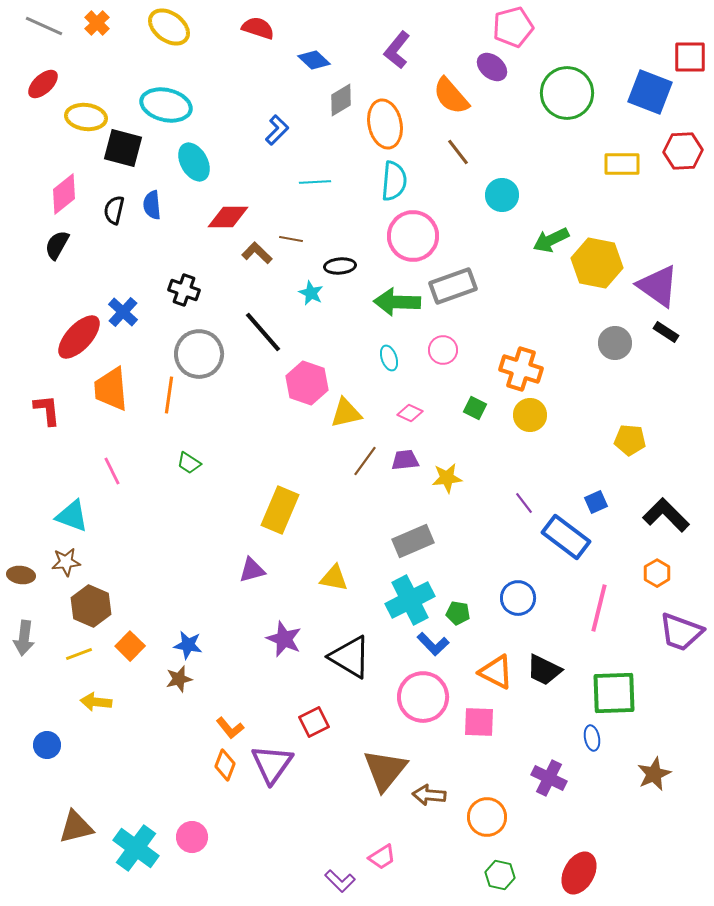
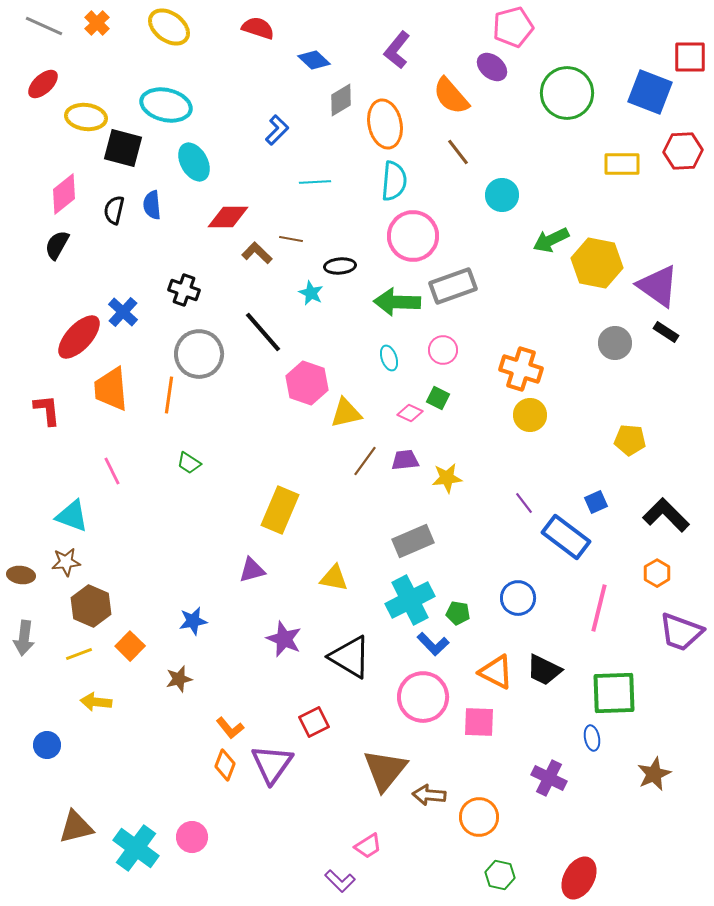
green square at (475, 408): moved 37 px left, 10 px up
blue star at (188, 645): moved 5 px right, 24 px up; rotated 20 degrees counterclockwise
orange circle at (487, 817): moved 8 px left
pink trapezoid at (382, 857): moved 14 px left, 11 px up
red ellipse at (579, 873): moved 5 px down
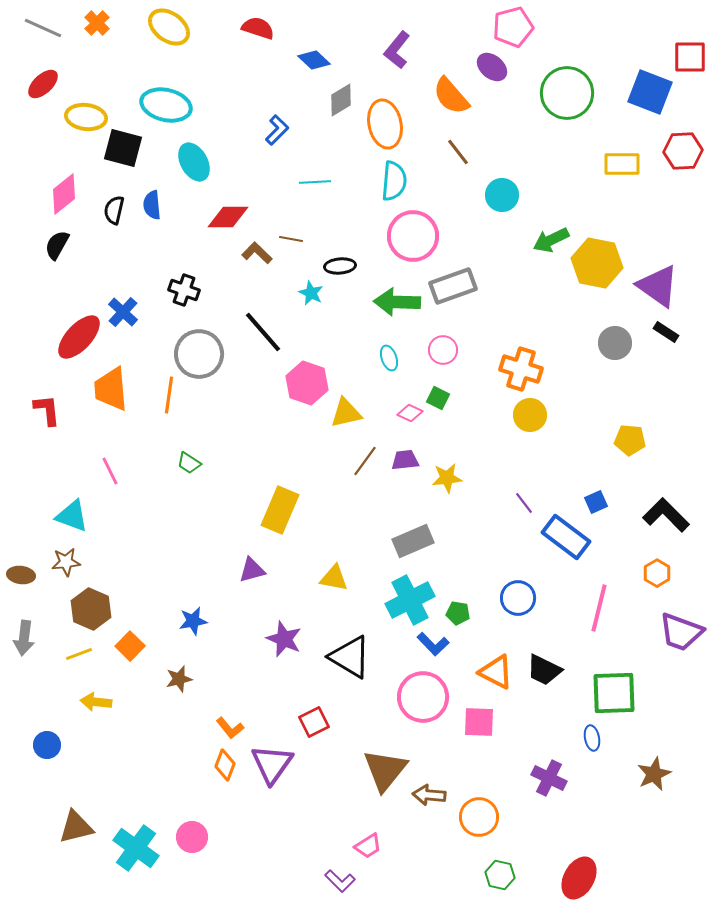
gray line at (44, 26): moved 1 px left, 2 px down
pink line at (112, 471): moved 2 px left
brown hexagon at (91, 606): moved 3 px down
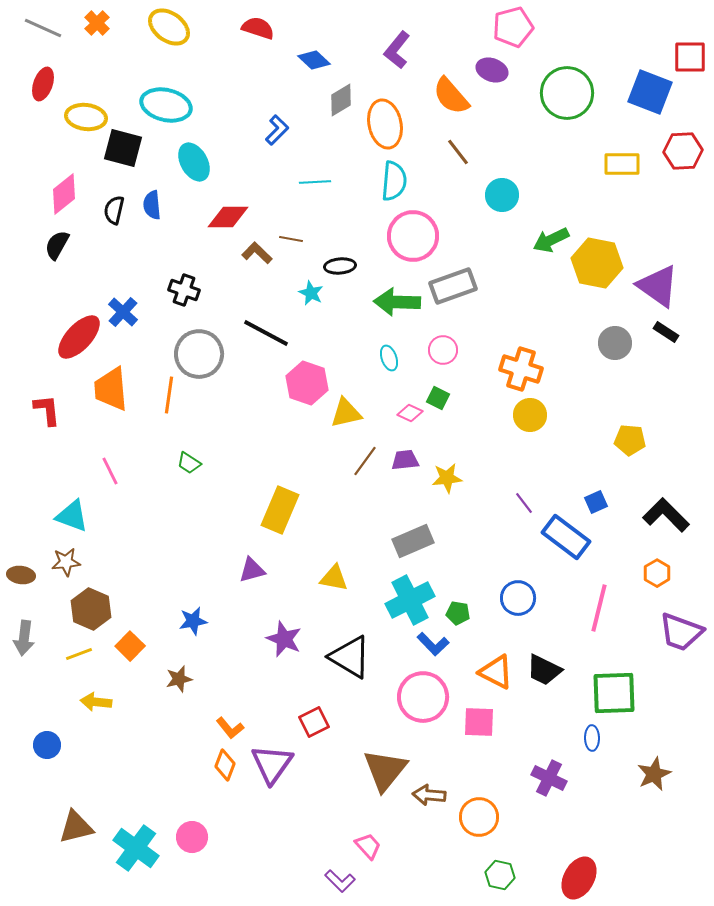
purple ellipse at (492, 67): moved 3 px down; rotated 20 degrees counterclockwise
red ellipse at (43, 84): rotated 28 degrees counterclockwise
black line at (263, 332): moved 3 px right, 1 px down; rotated 21 degrees counterclockwise
blue ellipse at (592, 738): rotated 10 degrees clockwise
pink trapezoid at (368, 846): rotated 100 degrees counterclockwise
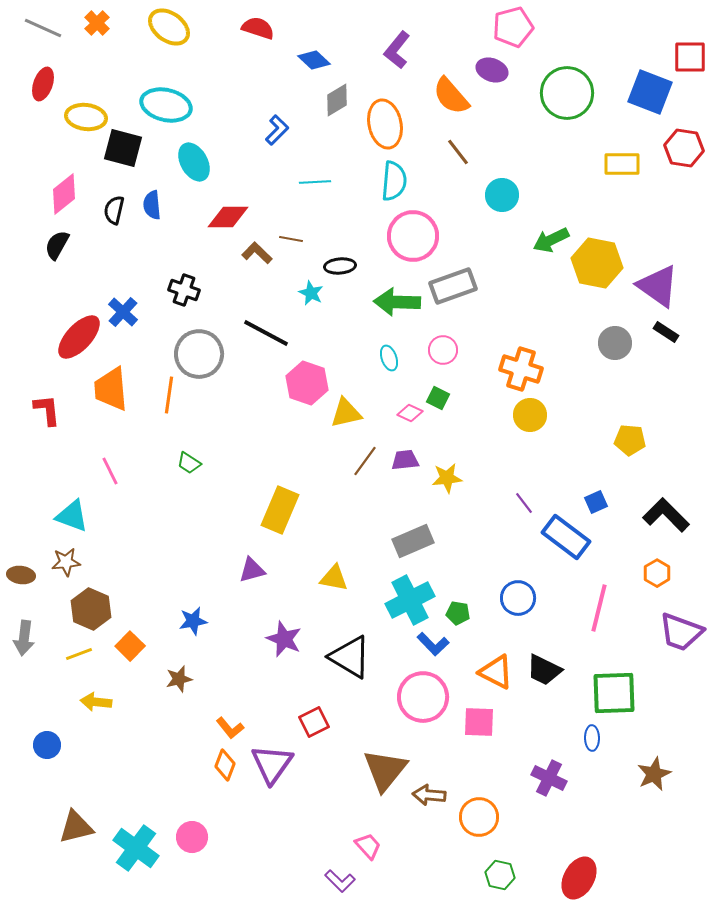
gray diamond at (341, 100): moved 4 px left
red hexagon at (683, 151): moved 1 px right, 3 px up; rotated 12 degrees clockwise
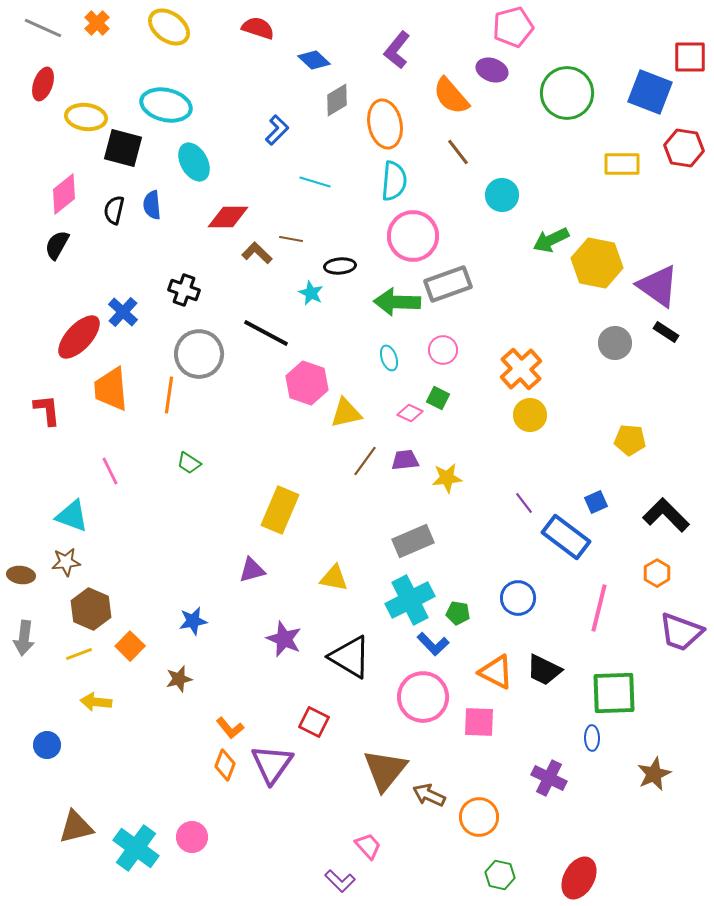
cyan line at (315, 182): rotated 20 degrees clockwise
gray rectangle at (453, 286): moved 5 px left, 2 px up
orange cross at (521, 369): rotated 30 degrees clockwise
red square at (314, 722): rotated 36 degrees counterclockwise
brown arrow at (429, 795): rotated 20 degrees clockwise
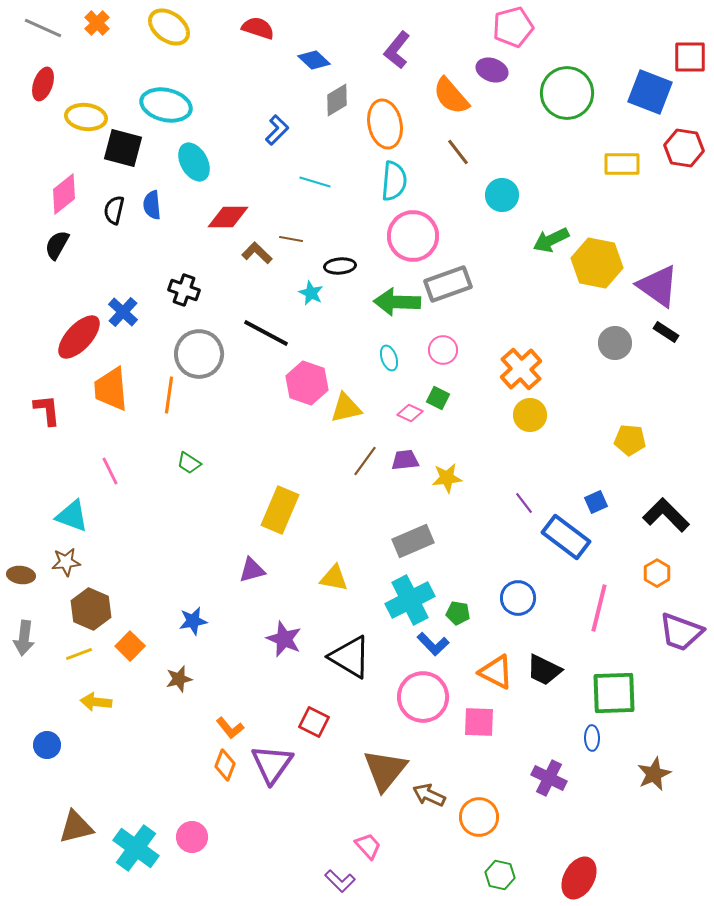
yellow triangle at (346, 413): moved 5 px up
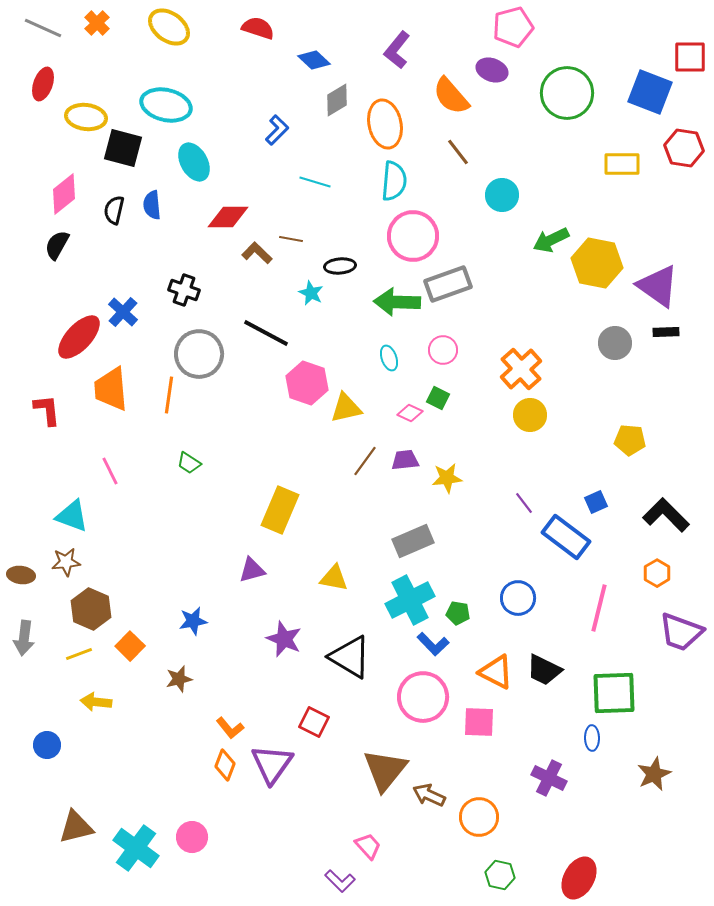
black rectangle at (666, 332): rotated 35 degrees counterclockwise
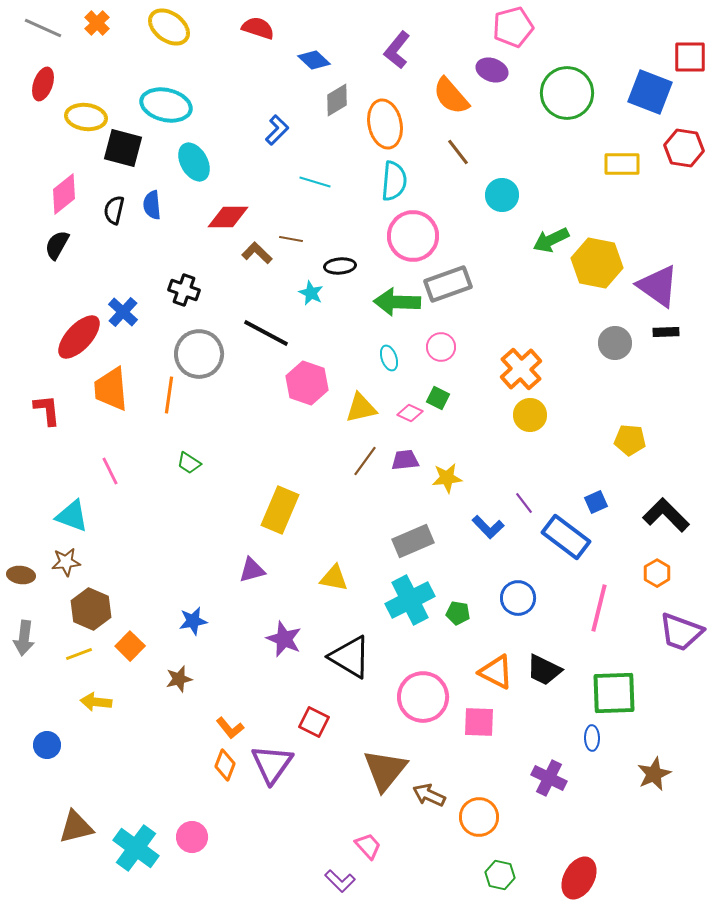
pink circle at (443, 350): moved 2 px left, 3 px up
yellow triangle at (346, 408): moved 15 px right
blue L-shape at (433, 644): moved 55 px right, 117 px up
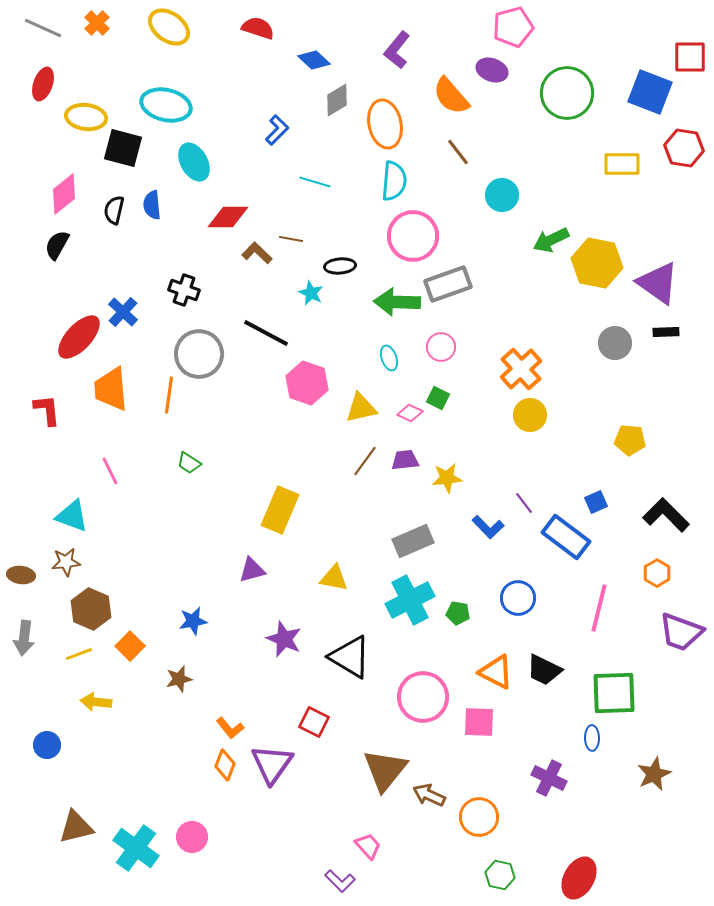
purple triangle at (658, 286): moved 3 px up
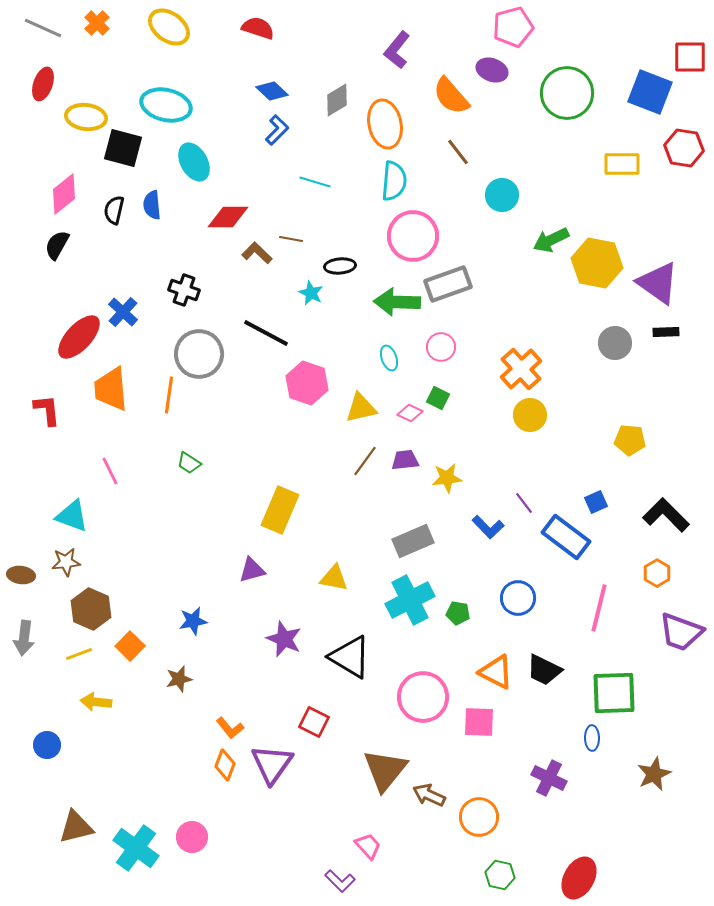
blue diamond at (314, 60): moved 42 px left, 31 px down
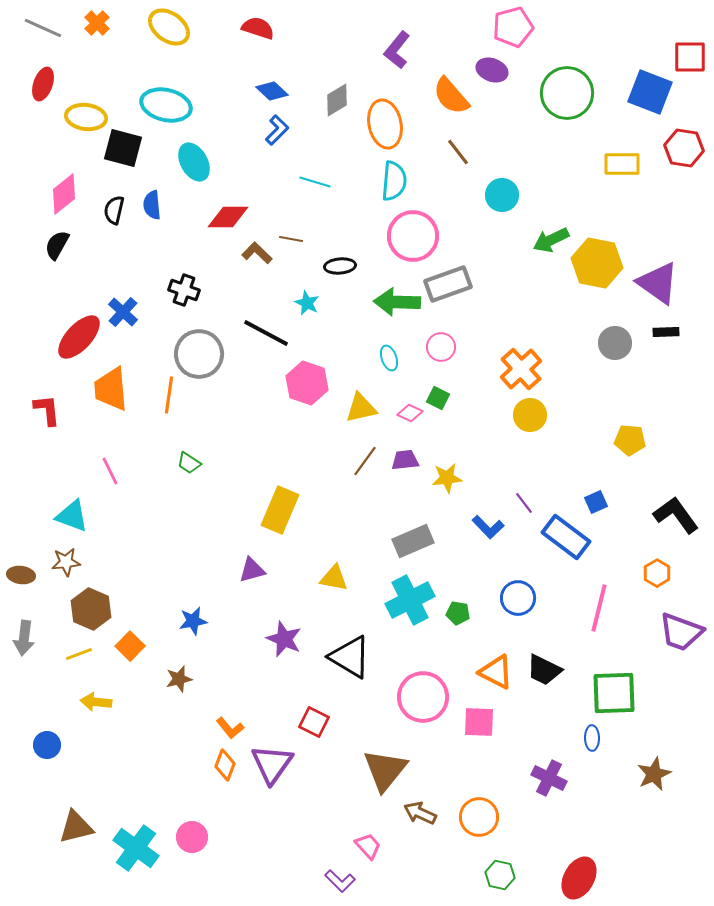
cyan star at (311, 293): moved 4 px left, 10 px down
black L-shape at (666, 515): moved 10 px right; rotated 9 degrees clockwise
brown arrow at (429, 795): moved 9 px left, 18 px down
